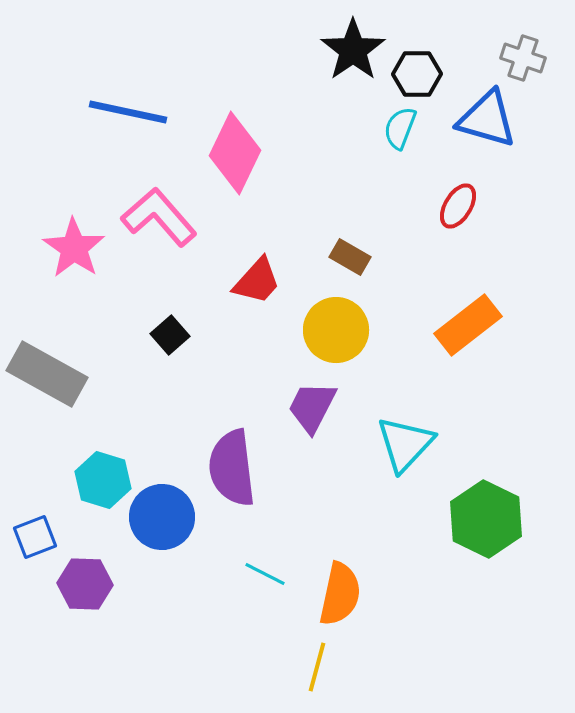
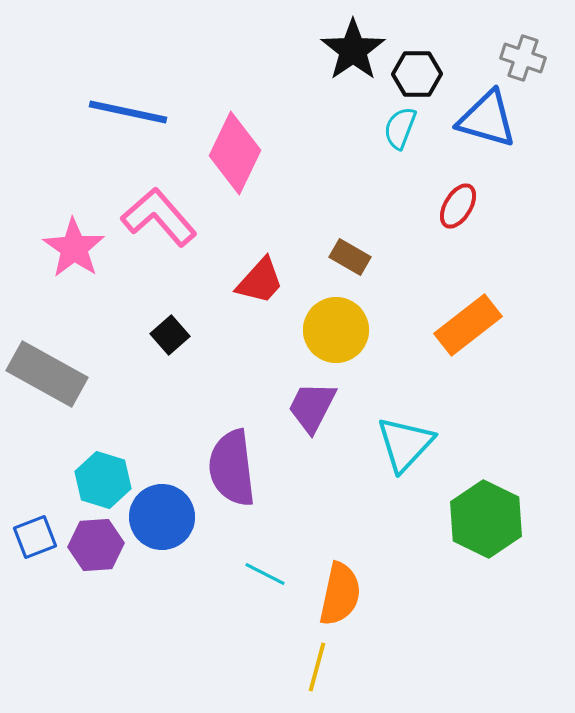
red trapezoid: moved 3 px right
purple hexagon: moved 11 px right, 39 px up; rotated 6 degrees counterclockwise
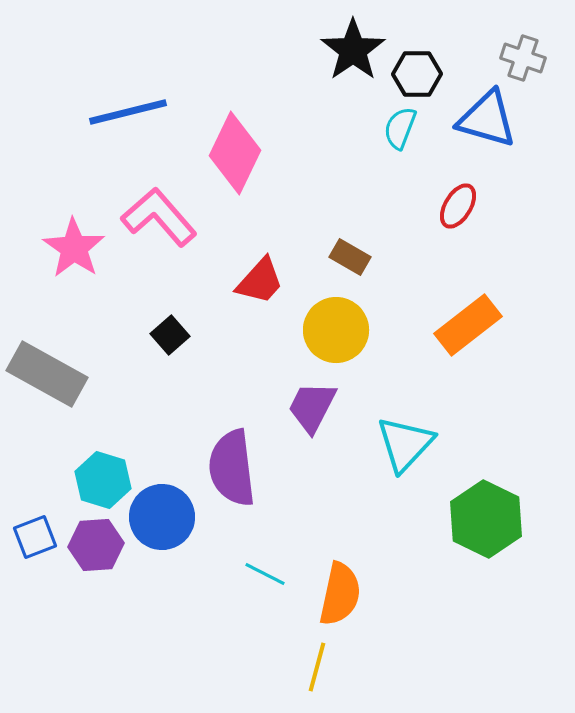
blue line: rotated 26 degrees counterclockwise
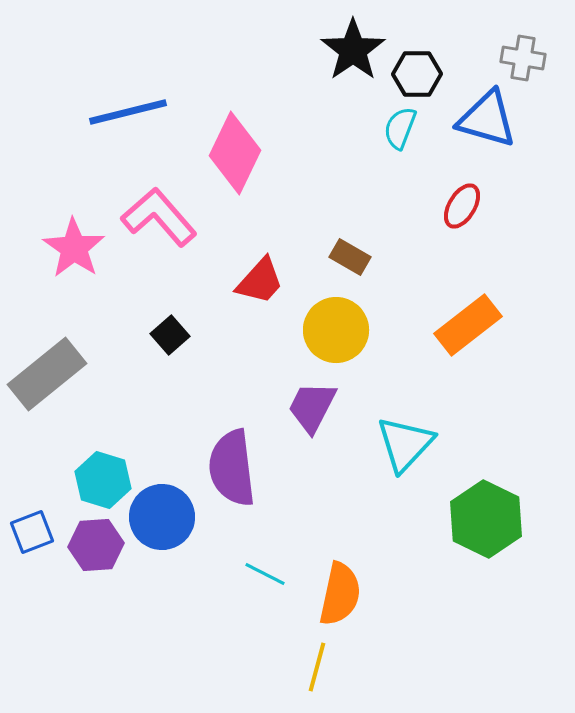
gray cross: rotated 9 degrees counterclockwise
red ellipse: moved 4 px right
gray rectangle: rotated 68 degrees counterclockwise
blue square: moved 3 px left, 5 px up
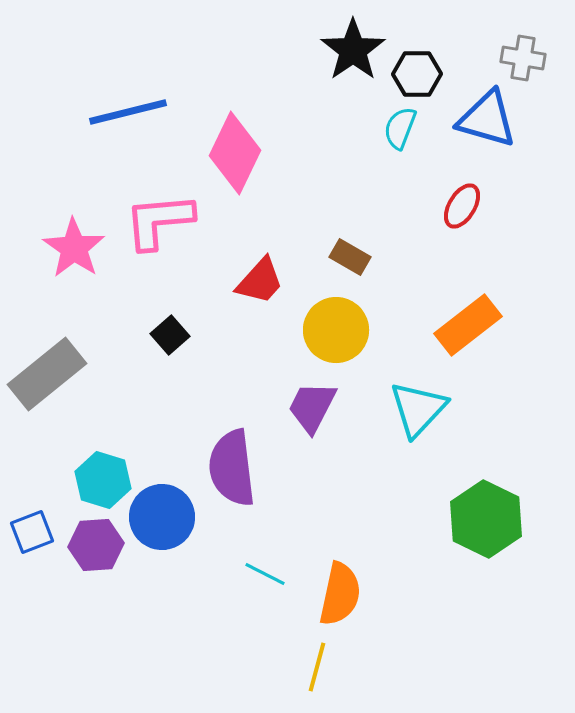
pink L-shape: moved 4 px down; rotated 54 degrees counterclockwise
cyan triangle: moved 13 px right, 35 px up
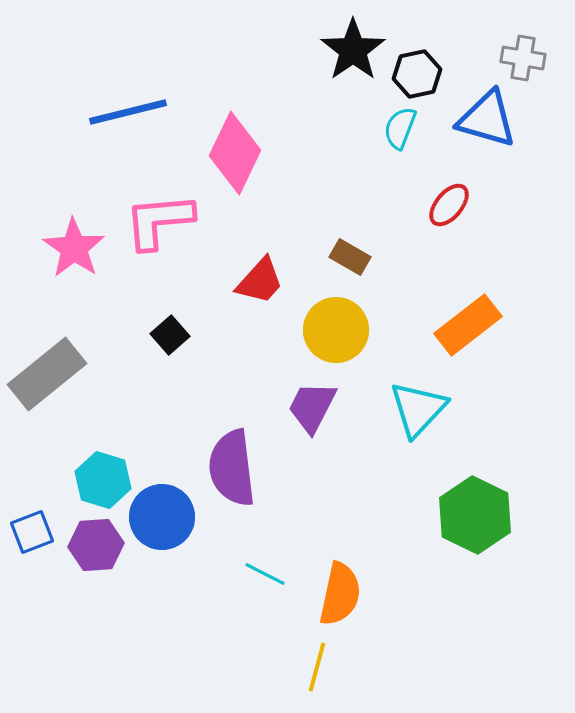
black hexagon: rotated 12 degrees counterclockwise
red ellipse: moved 13 px left, 1 px up; rotated 9 degrees clockwise
green hexagon: moved 11 px left, 4 px up
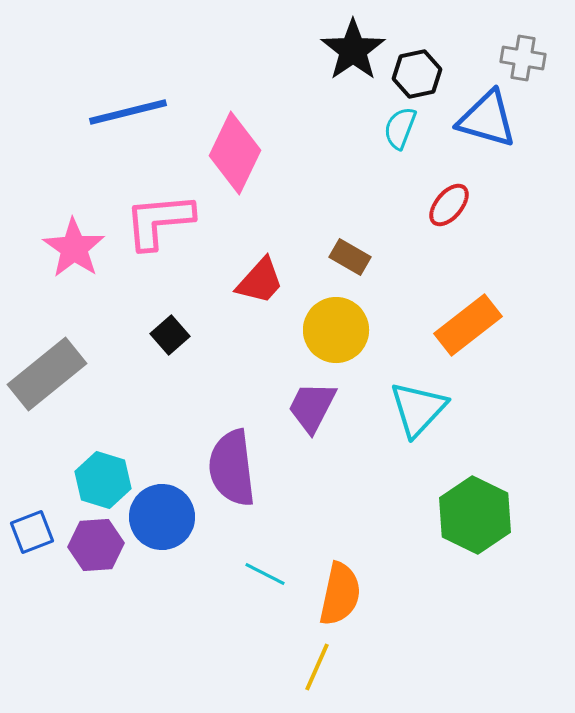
yellow line: rotated 9 degrees clockwise
